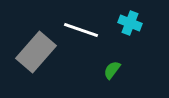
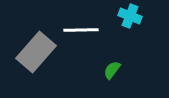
cyan cross: moved 7 px up
white line: rotated 20 degrees counterclockwise
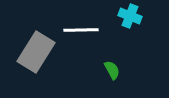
gray rectangle: rotated 9 degrees counterclockwise
green semicircle: rotated 114 degrees clockwise
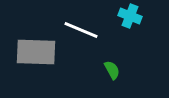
white line: rotated 24 degrees clockwise
gray rectangle: rotated 60 degrees clockwise
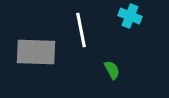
white line: rotated 56 degrees clockwise
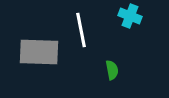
gray rectangle: moved 3 px right
green semicircle: rotated 18 degrees clockwise
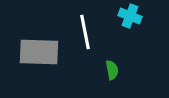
white line: moved 4 px right, 2 px down
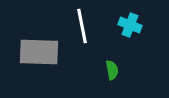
cyan cross: moved 9 px down
white line: moved 3 px left, 6 px up
